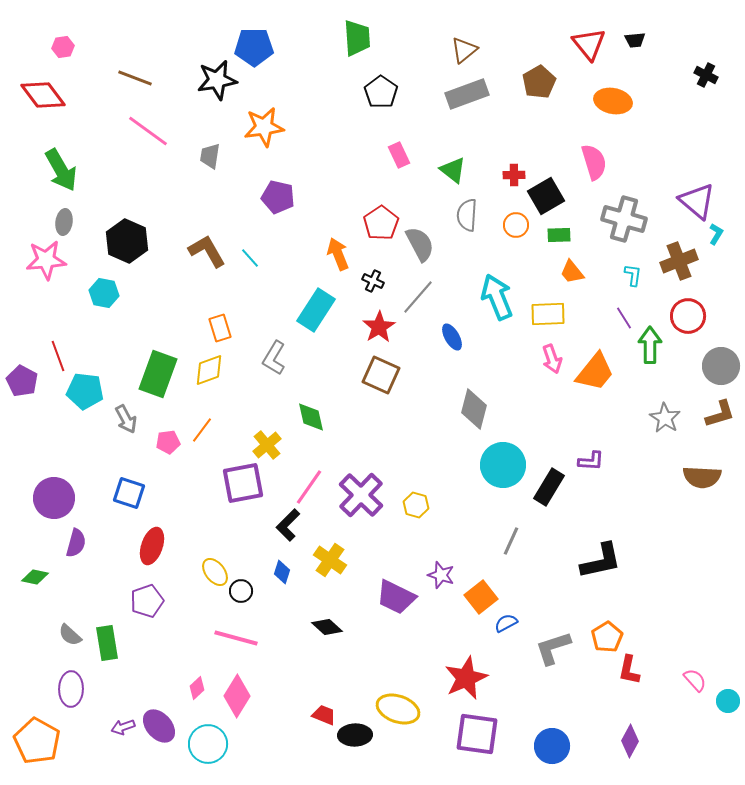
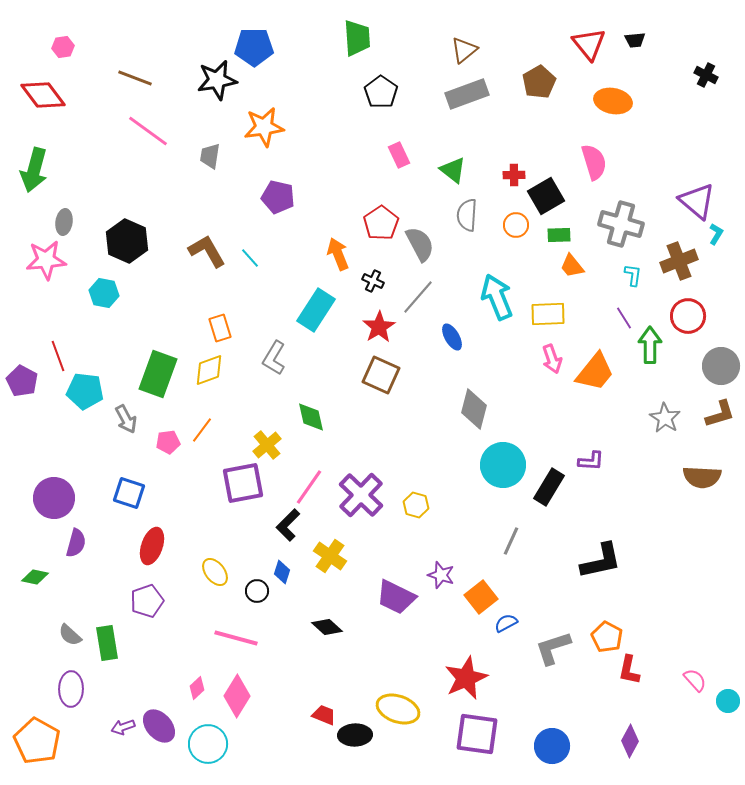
green arrow at (61, 170): moved 27 px left; rotated 45 degrees clockwise
gray cross at (624, 219): moved 3 px left, 5 px down
orange trapezoid at (572, 272): moved 6 px up
yellow cross at (330, 560): moved 4 px up
black circle at (241, 591): moved 16 px right
orange pentagon at (607, 637): rotated 12 degrees counterclockwise
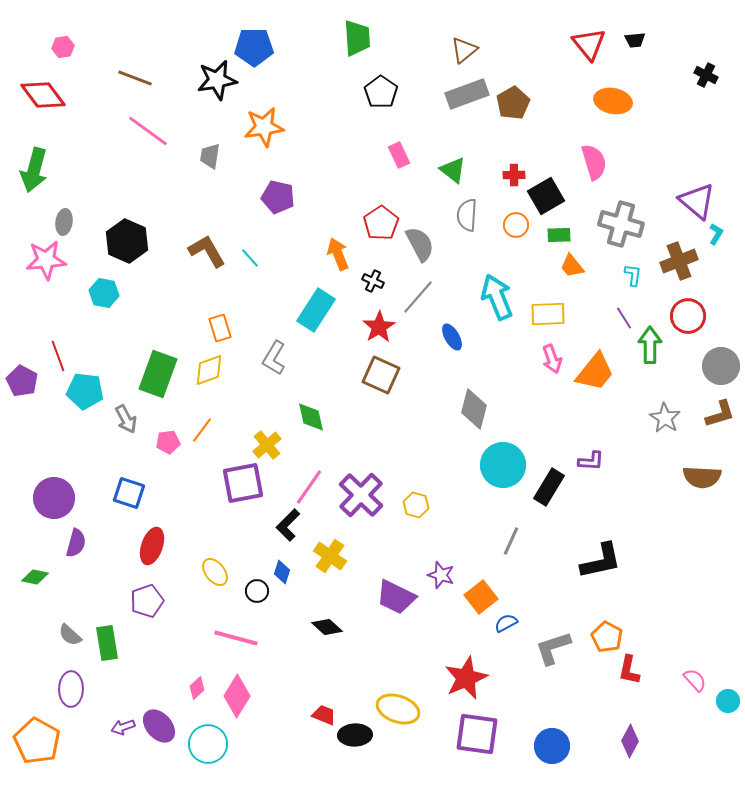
brown pentagon at (539, 82): moved 26 px left, 21 px down
